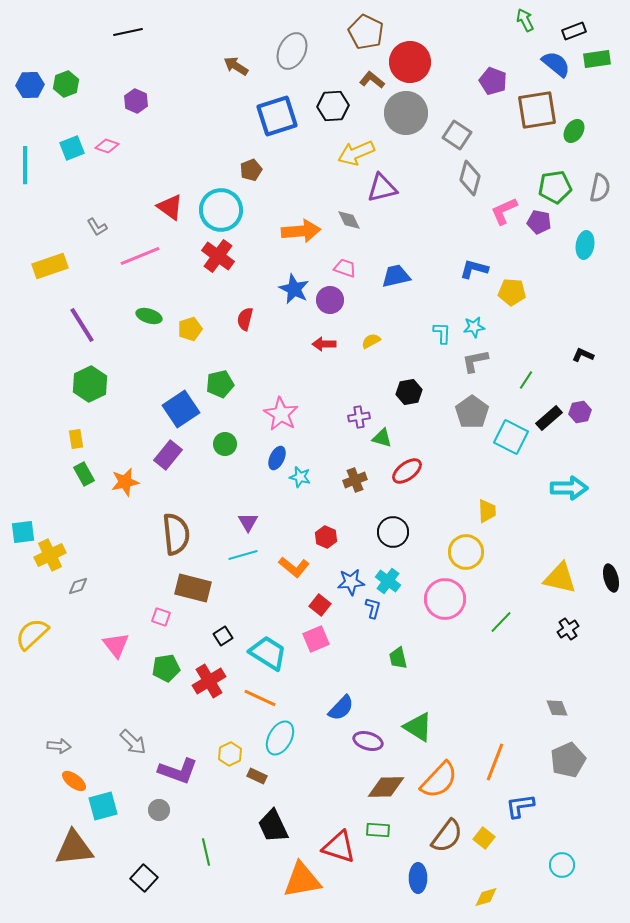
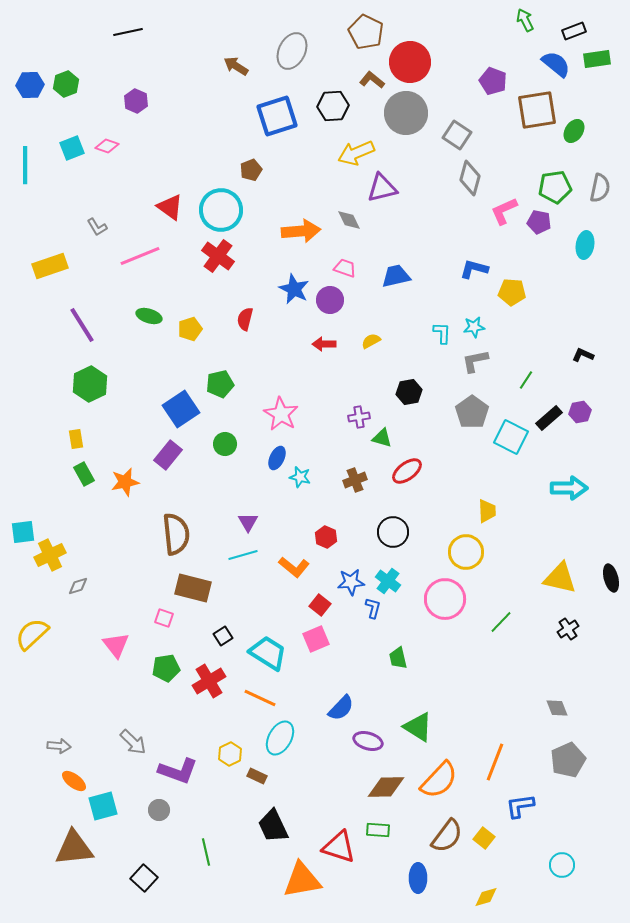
pink square at (161, 617): moved 3 px right, 1 px down
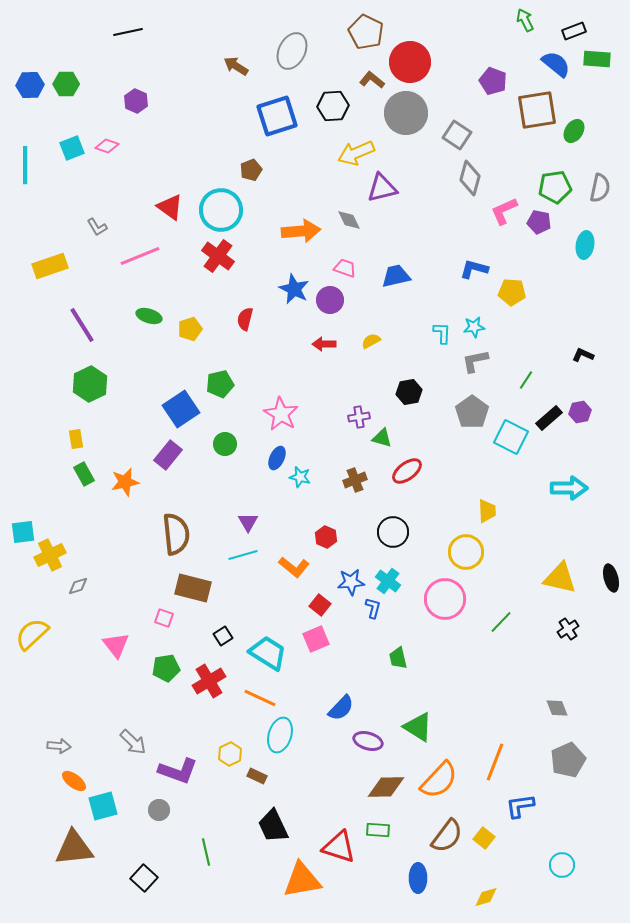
green rectangle at (597, 59): rotated 12 degrees clockwise
green hexagon at (66, 84): rotated 20 degrees clockwise
cyan ellipse at (280, 738): moved 3 px up; rotated 12 degrees counterclockwise
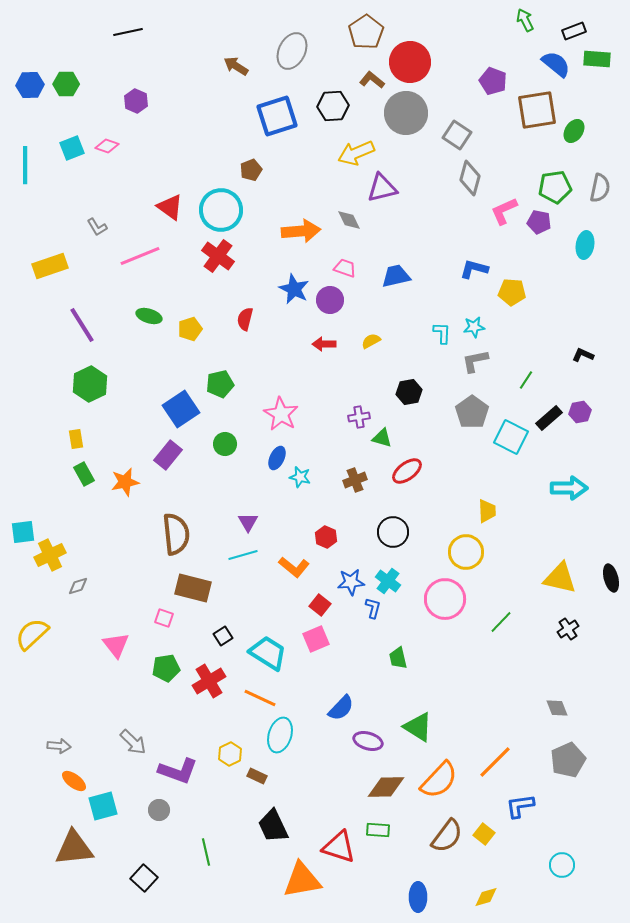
brown pentagon at (366, 32): rotated 12 degrees clockwise
orange line at (495, 762): rotated 24 degrees clockwise
yellow square at (484, 838): moved 4 px up
blue ellipse at (418, 878): moved 19 px down
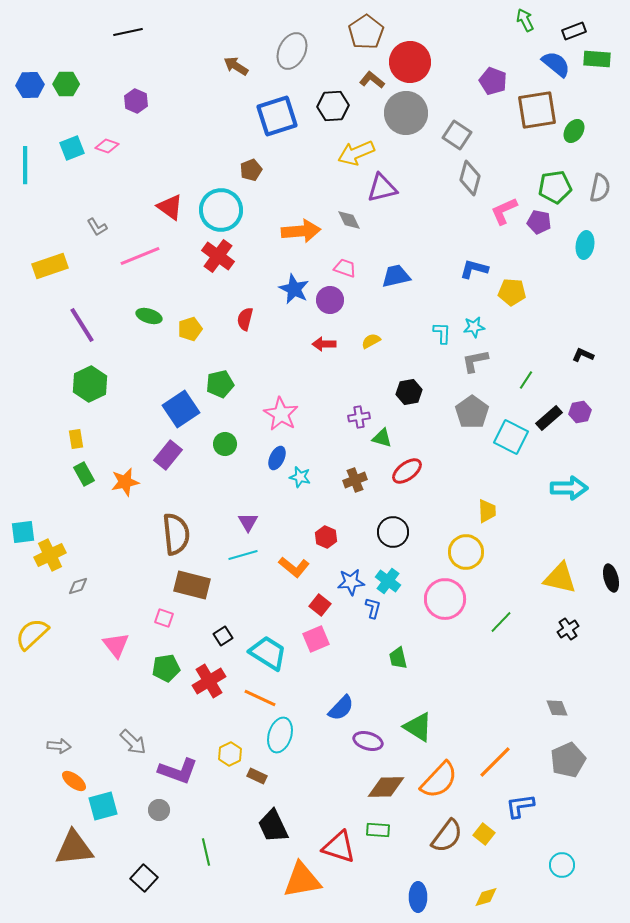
brown rectangle at (193, 588): moved 1 px left, 3 px up
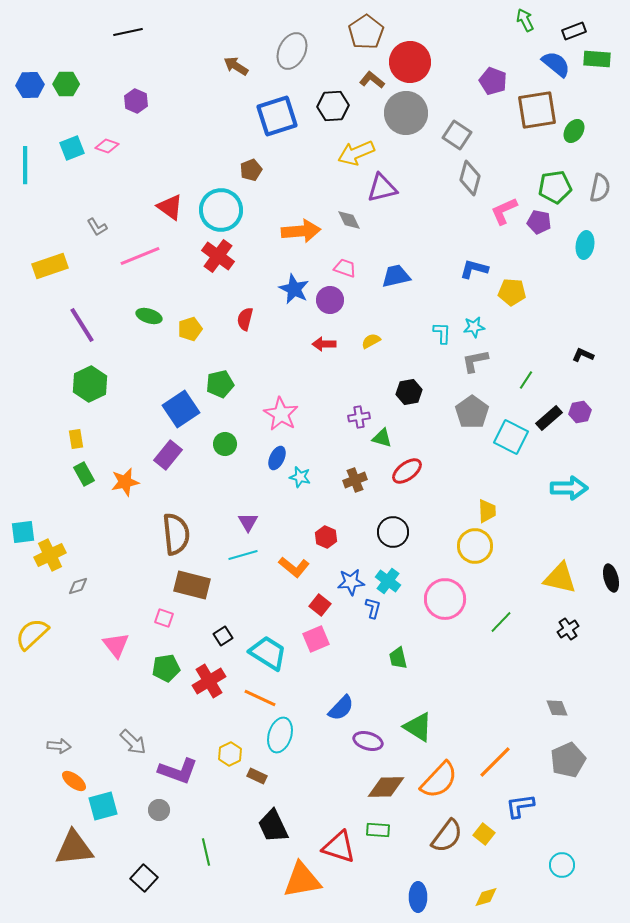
yellow circle at (466, 552): moved 9 px right, 6 px up
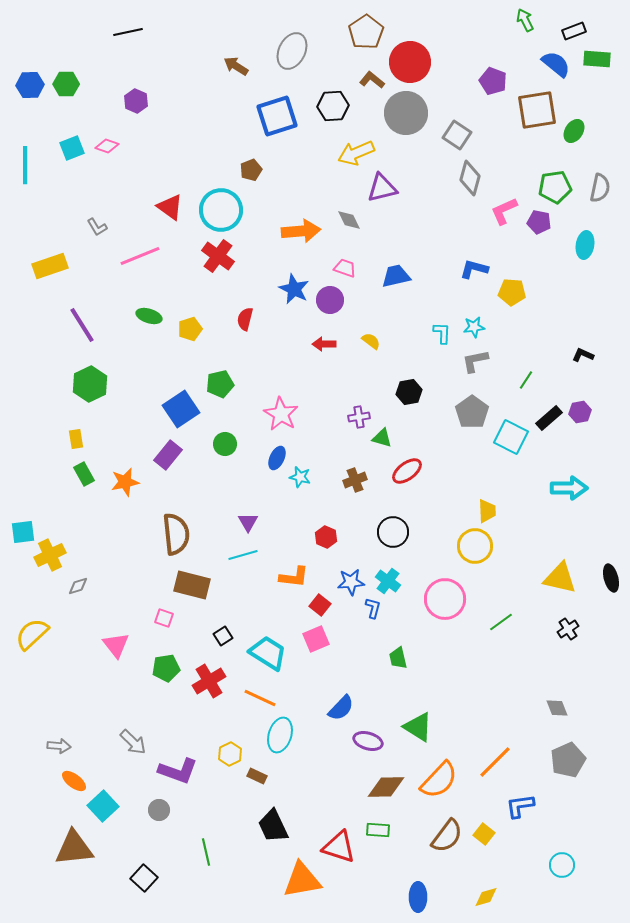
yellow semicircle at (371, 341): rotated 66 degrees clockwise
orange L-shape at (294, 567): moved 10 px down; rotated 32 degrees counterclockwise
green line at (501, 622): rotated 10 degrees clockwise
cyan square at (103, 806): rotated 28 degrees counterclockwise
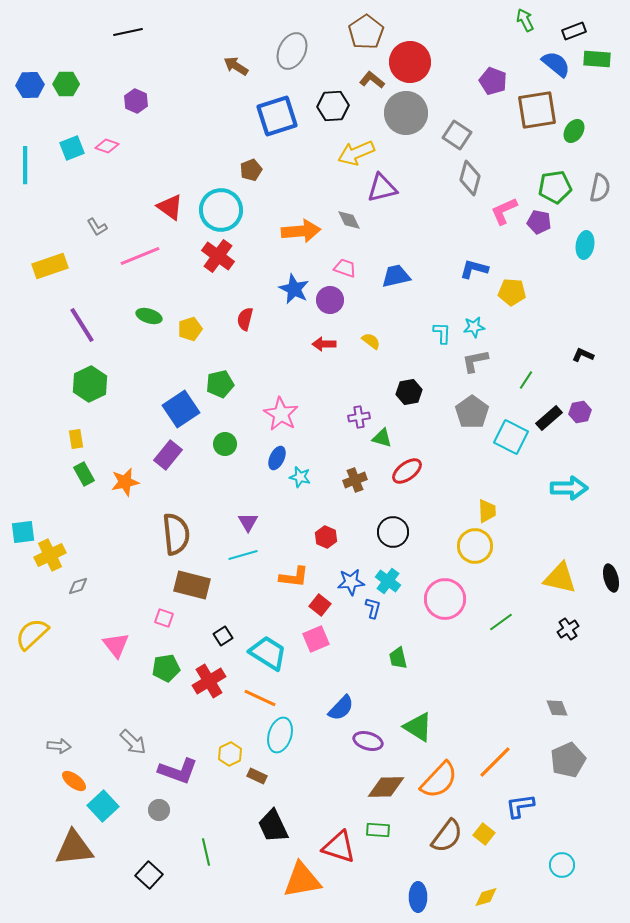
black square at (144, 878): moved 5 px right, 3 px up
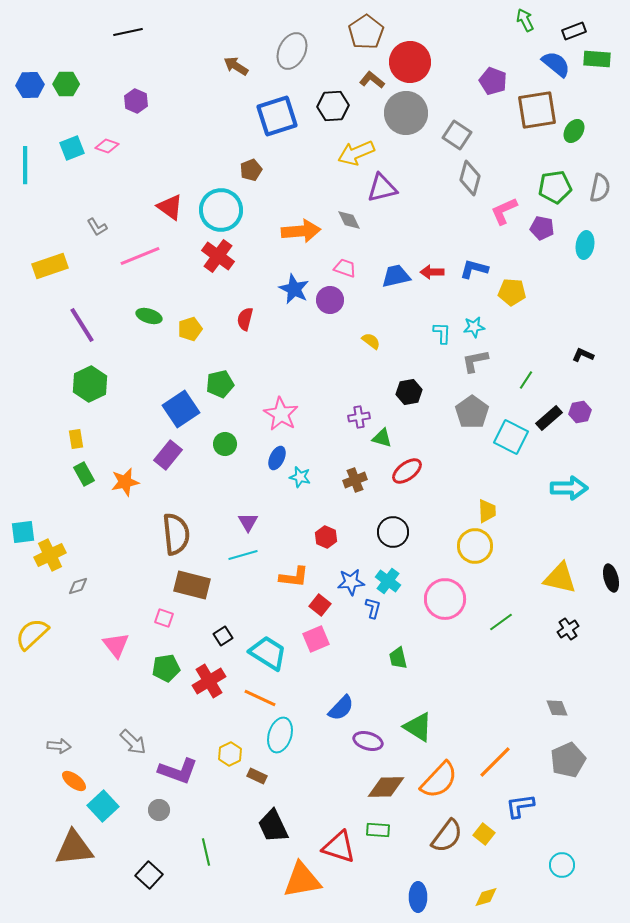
purple pentagon at (539, 222): moved 3 px right, 6 px down
red arrow at (324, 344): moved 108 px right, 72 px up
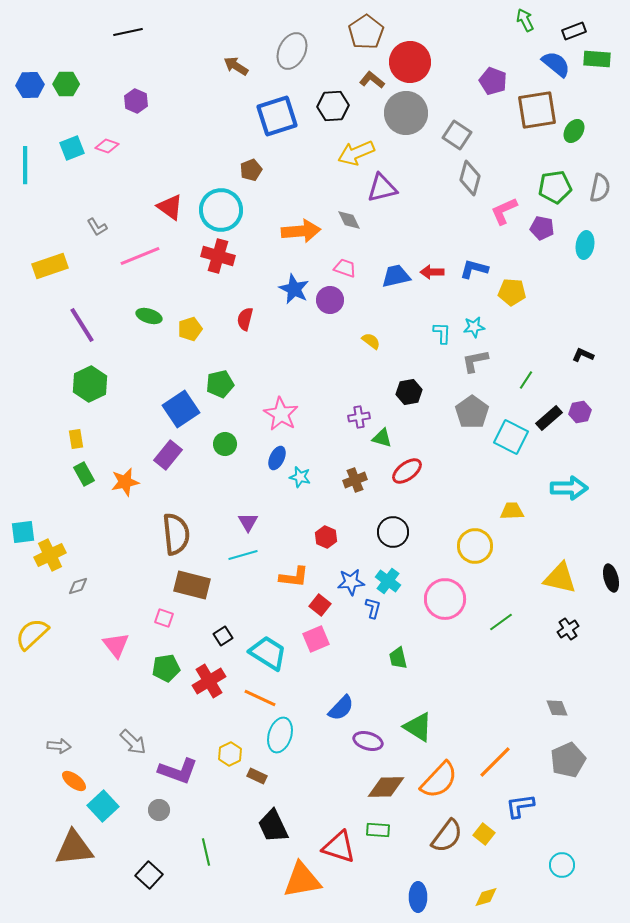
red cross at (218, 256): rotated 20 degrees counterclockwise
yellow trapezoid at (487, 511): moved 25 px right; rotated 90 degrees counterclockwise
